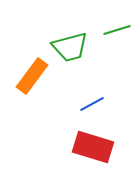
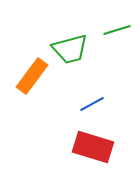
green trapezoid: moved 2 px down
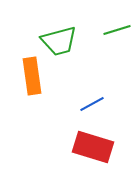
green trapezoid: moved 11 px left, 8 px up
orange rectangle: rotated 45 degrees counterclockwise
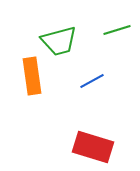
blue line: moved 23 px up
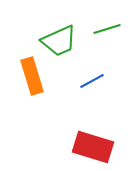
green line: moved 10 px left, 1 px up
green trapezoid: rotated 9 degrees counterclockwise
orange rectangle: rotated 9 degrees counterclockwise
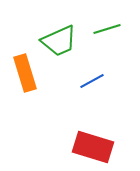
orange rectangle: moved 7 px left, 3 px up
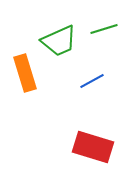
green line: moved 3 px left
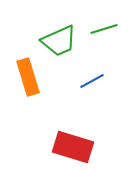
orange rectangle: moved 3 px right, 4 px down
red rectangle: moved 20 px left
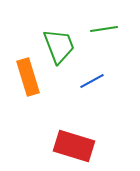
green line: rotated 8 degrees clockwise
green trapezoid: moved 5 px down; rotated 87 degrees counterclockwise
red rectangle: moved 1 px right, 1 px up
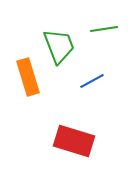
red rectangle: moved 5 px up
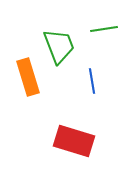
blue line: rotated 70 degrees counterclockwise
